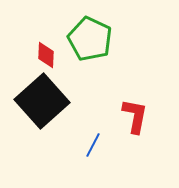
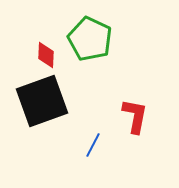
black square: rotated 22 degrees clockwise
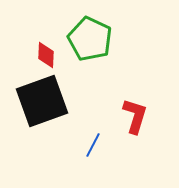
red L-shape: rotated 6 degrees clockwise
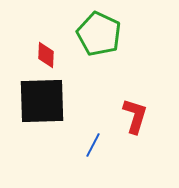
green pentagon: moved 9 px right, 5 px up
black square: rotated 18 degrees clockwise
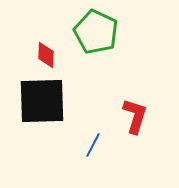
green pentagon: moved 3 px left, 2 px up
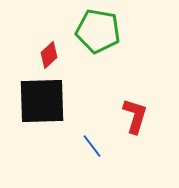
green pentagon: moved 2 px right, 1 px up; rotated 15 degrees counterclockwise
red diamond: moved 3 px right; rotated 44 degrees clockwise
blue line: moved 1 px left, 1 px down; rotated 65 degrees counterclockwise
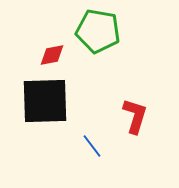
red diamond: moved 3 px right; rotated 32 degrees clockwise
black square: moved 3 px right
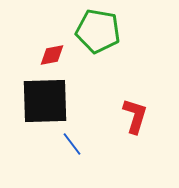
blue line: moved 20 px left, 2 px up
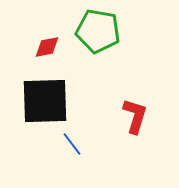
red diamond: moved 5 px left, 8 px up
